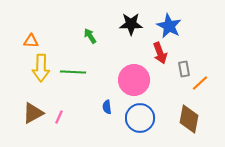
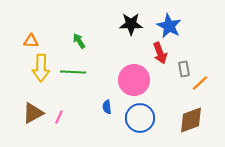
green arrow: moved 11 px left, 5 px down
brown diamond: moved 2 px right, 1 px down; rotated 60 degrees clockwise
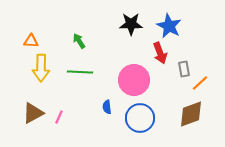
green line: moved 7 px right
brown diamond: moved 6 px up
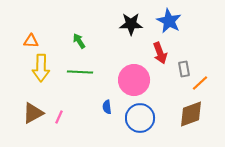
blue star: moved 5 px up
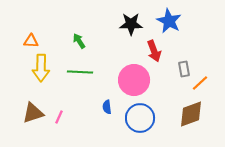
red arrow: moved 6 px left, 2 px up
brown triangle: rotated 10 degrees clockwise
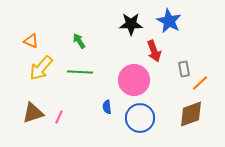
orange triangle: rotated 21 degrees clockwise
yellow arrow: rotated 40 degrees clockwise
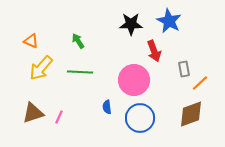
green arrow: moved 1 px left
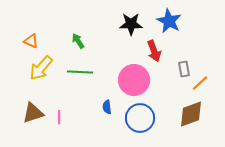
pink line: rotated 24 degrees counterclockwise
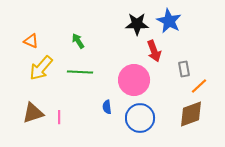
black star: moved 6 px right
orange line: moved 1 px left, 3 px down
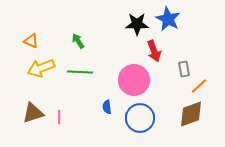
blue star: moved 1 px left, 2 px up
yellow arrow: rotated 28 degrees clockwise
